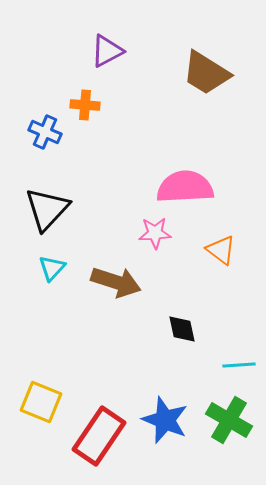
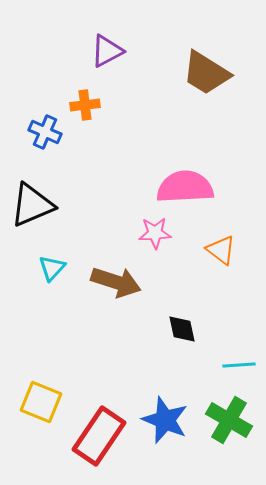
orange cross: rotated 12 degrees counterclockwise
black triangle: moved 15 px left, 4 px up; rotated 24 degrees clockwise
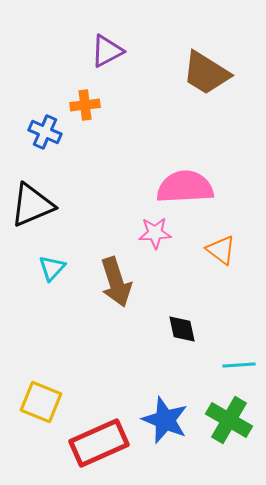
brown arrow: rotated 54 degrees clockwise
red rectangle: moved 7 px down; rotated 32 degrees clockwise
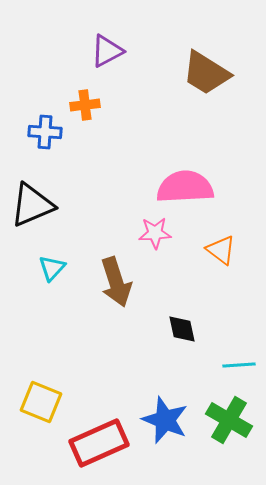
blue cross: rotated 20 degrees counterclockwise
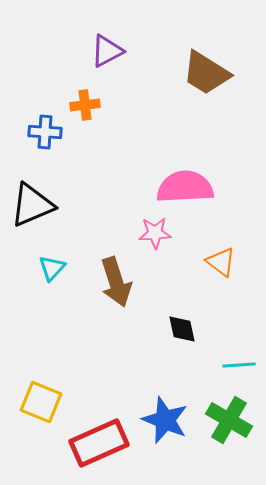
orange triangle: moved 12 px down
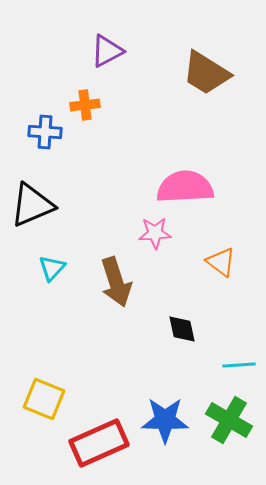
yellow square: moved 3 px right, 3 px up
blue star: rotated 21 degrees counterclockwise
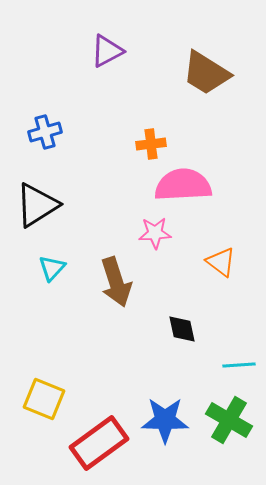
orange cross: moved 66 px right, 39 px down
blue cross: rotated 20 degrees counterclockwise
pink semicircle: moved 2 px left, 2 px up
black triangle: moved 5 px right; rotated 9 degrees counterclockwise
red rectangle: rotated 12 degrees counterclockwise
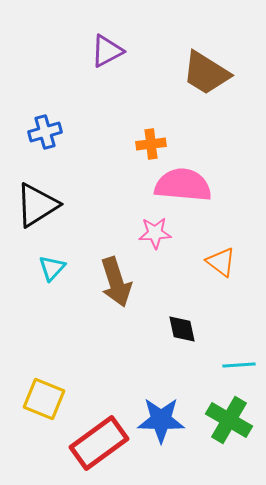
pink semicircle: rotated 8 degrees clockwise
blue star: moved 4 px left
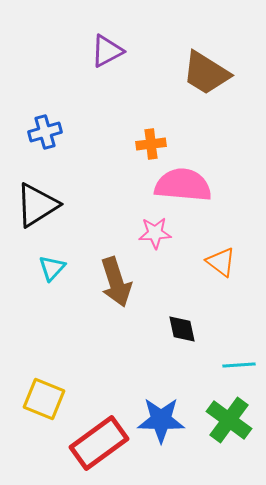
green cross: rotated 6 degrees clockwise
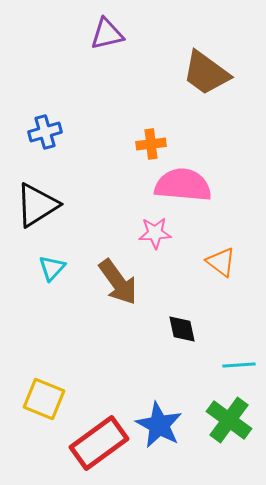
purple triangle: moved 17 px up; rotated 15 degrees clockwise
brown trapezoid: rotated 4 degrees clockwise
brown arrow: moved 2 px right; rotated 18 degrees counterclockwise
blue star: moved 2 px left, 5 px down; rotated 27 degrees clockwise
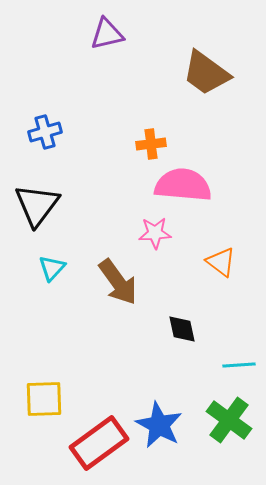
black triangle: rotated 21 degrees counterclockwise
yellow square: rotated 24 degrees counterclockwise
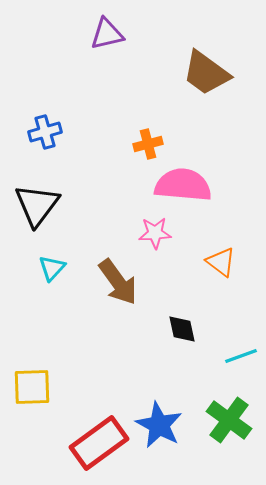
orange cross: moved 3 px left; rotated 8 degrees counterclockwise
cyan line: moved 2 px right, 9 px up; rotated 16 degrees counterclockwise
yellow square: moved 12 px left, 12 px up
